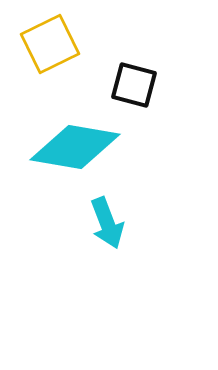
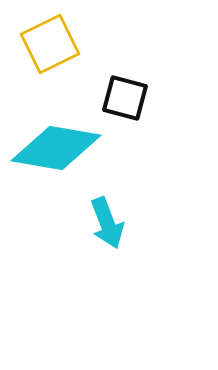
black square: moved 9 px left, 13 px down
cyan diamond: moved 19 px left, 1 px down
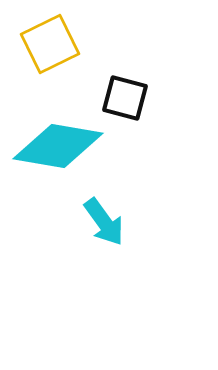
cyan diamond: moved 2 px right, 2 px up
cyan arrow: moved 3 px left, 1 px up; rotated 15 degrees counterclockwise
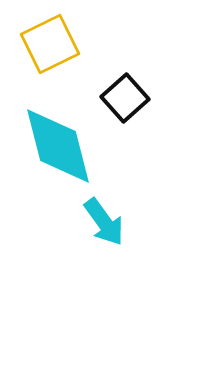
black square: rotated 33 degrees clockwise
cyan diamond: rotated 66 degrees clockwise
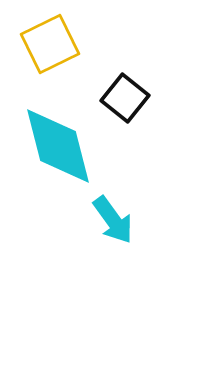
black square: rotated 9 degrees counterclockwise
cyan arrow: moved 9 px right, 2 px up
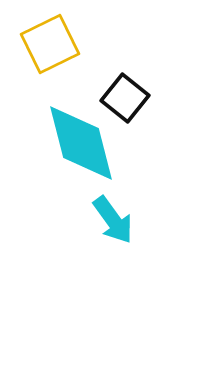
cyan diamond: moved 23 px right, 3 px up
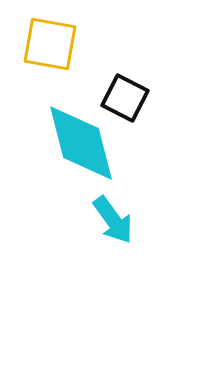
yellow square: rotated 36 degrees clockwise
black square: rotated 12 degrees counterclockwise
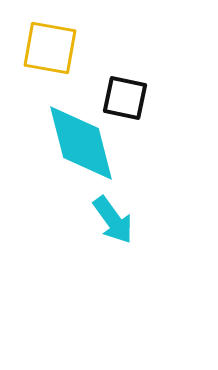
yellow square: moved 4 px down
black square: rotated 15 degrees counterclockwise
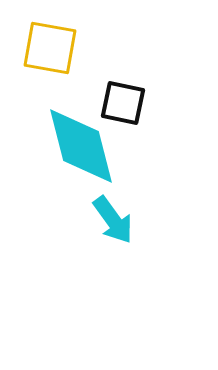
black square: moved 2 px left, 5 px down
cyan diamond: moved 3 px down
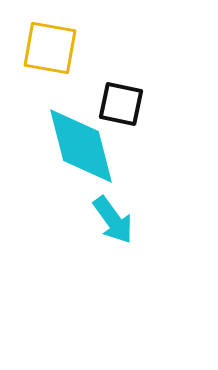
black square: moved 2 px left, 1 px down
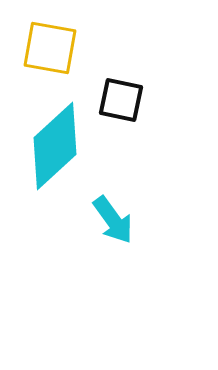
black square: moved 4 px up
cyan diamond: moved 26 px left; rotated 62 degrees clockwise
